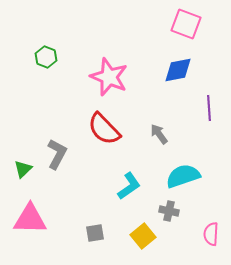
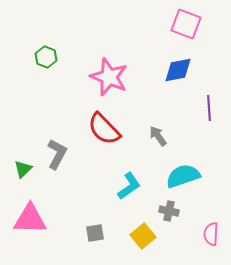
gray arrow: moved 1 px left, 2 px down
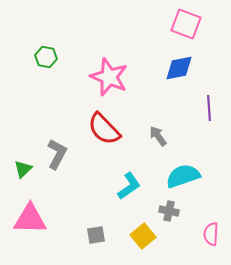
green hexagon: rotated 10 degrees counterclockwise
blue diamond: moved 1 px right, 2 px up
gray square: moved 1 px right, 2 px down
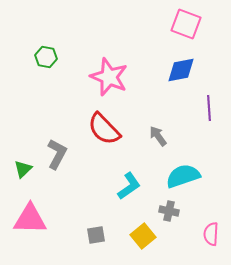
blue diamond: moved 2 px right, 2 px down
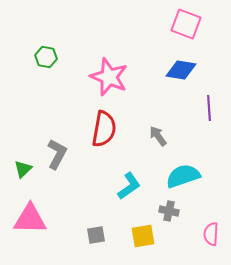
blue diamond: rotated 20 degrees clockwise
red semicircle: rotated 126 degrees counterclockwise
yellow square: rotated 30 degrees clockwise
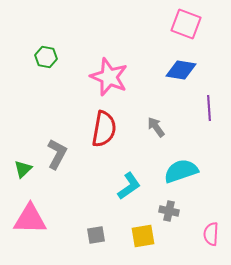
gray arrow: moved 2 px left, 9 px up
cyan semicircle: moved 2 px left, 5 px up
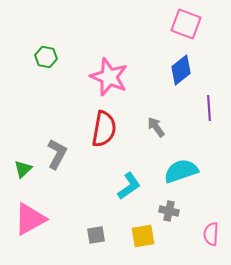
blue diamond: rotated 48 degrees counterclockwise
pink triangle: rotated 30 degrees counterclockwise
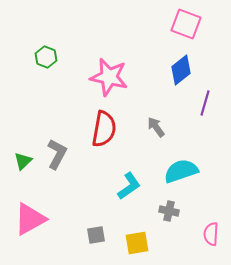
green hexagon: rotated 10 degrees clockwise
pink star: rotated 9 degrees counterclockwise
purple line: moved 4 px left, 5 px up; rotated 20 degrees clockwise
green triangle: moved 8 px up
yellow square: moved 6 px left, 7 px down
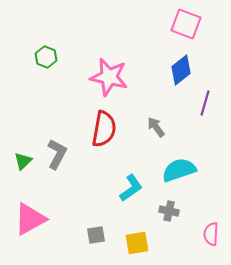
cyan semicircle: moved 2 px left, 1 px up
cyan L-shape: moved 2 px right, 2 px down
